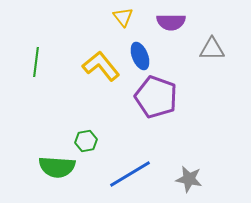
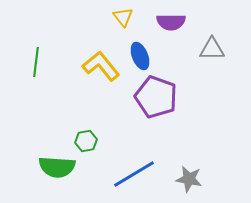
blue line: moved 4 px right
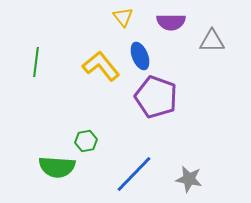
gray triangle: moved 8 px up
blue line: rotated 15 degrees counterclockwise
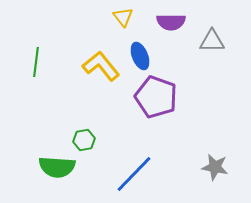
green hexagon: moved 2 px left, 1 px up
gray star: moved 26 px right, 12 px up
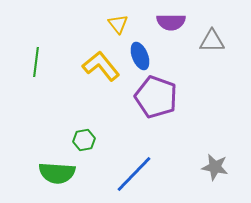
yellow triangle: moved 5 px left, 7 px down
green semicircle: moved 6 px down
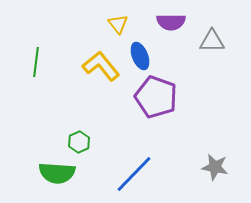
green hexagon: moved 5 px left, 2 px down; rotated 15 degrees counterclockwise
